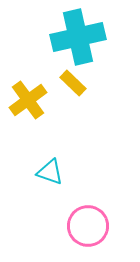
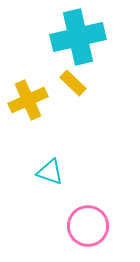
yellow cross: rotated 12 degrees clockwise
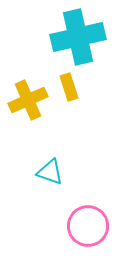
yellow rectangle: moved 4 px left, 4 px down; rotated 28 degrees clockwise
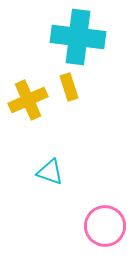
cyan cross: rotated 20 degrees clockwise
pink circle: moved 17 px right
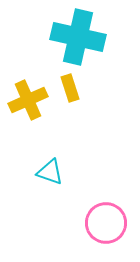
cyan cross: rotated 6 degrees clockwise
yellow rectangle: moved 1 px right, 1 px down
pink circle: moved 1 px right, 3 px up
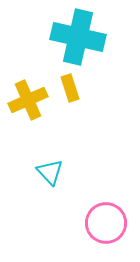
cyan triangle: rotated 28 degrees clockwise
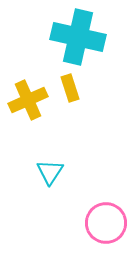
cyan triangle: rotated 16 degrees clockwise
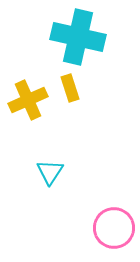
pink circle: moved 8 px right, 5 px down
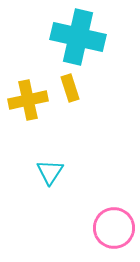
yellow cross: rotated 12 degrees clockwise
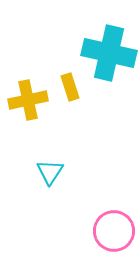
cyan cross: moved 31 px right, 16 px down
yellow rectangle: moved 1 px up
pink circle: moved 3 px down
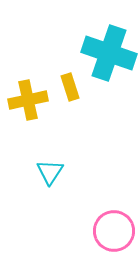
cyan cross: rotated 6 degrees clockwise
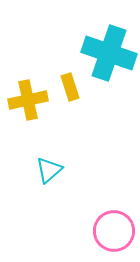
cyan triangle: moved 1 px left, 2 px up; rotated 16 degrees clockwise
